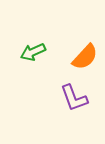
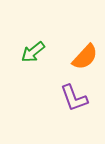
green arrow: rotated 15 degrees counterclockwise
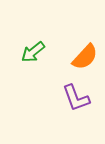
purple L-shape: moved 2 px right
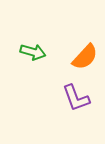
green arrow: rotated 125 degrees counterclockwise
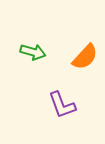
purple L-shape: moved 14 px left, 7 px down
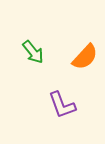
green arrow: rotated 35 degrees clockwise
